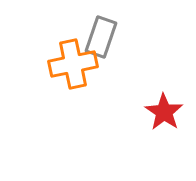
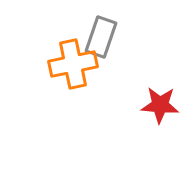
red star: moved 4 px left, 7 px up; rotated 30 degrees counterclockwise
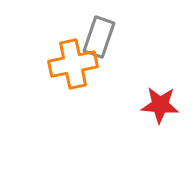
gray rectangle: moved 2 px left
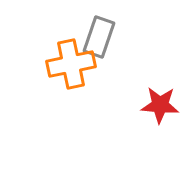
orange cross: moved 2 px left
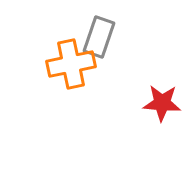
red star: moved 2 px right, 2 px up
